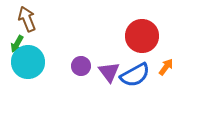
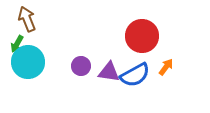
purple triangle: rotated 45 degrees counterclockwise
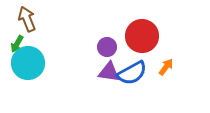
cyan circle: moved 1 px down
purple circle: moved 26 px right, 19 px up
blue semicircle: moved 3 px left, 2 px up
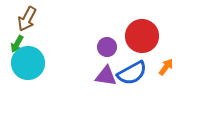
brown arrow: rotated 130 degrees counterclockwise
purple triangle: moved 3 px left, 4 px down
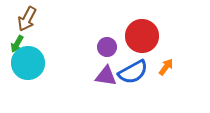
blue semicircle: moved 1 px right, 1 px up
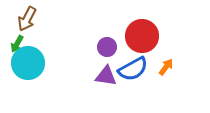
blue semicircle: moved 3 px up
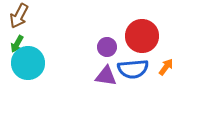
brown arrow: moved 8 px left, 3 px up
blue semicircle: rotated 24 degrees clockwise
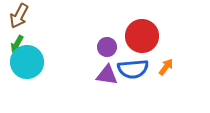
cyan circle: moved 1 px left, 1 px up
purple triangle: moved 1 px right, 1 px up
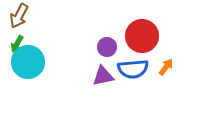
cyan circle: moved 1 px right
purple triangle: moved 4 px left, 1 px down; rotated 20 degrees counterclockwise
